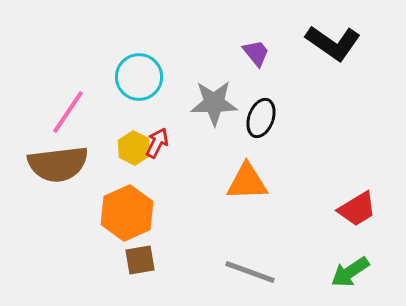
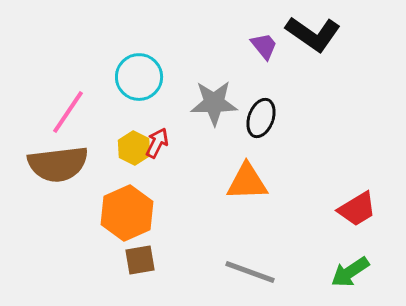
black L-shape: moved 20 px left, 9 px up
purple trapezoid: moved 8 px right, 7 px up
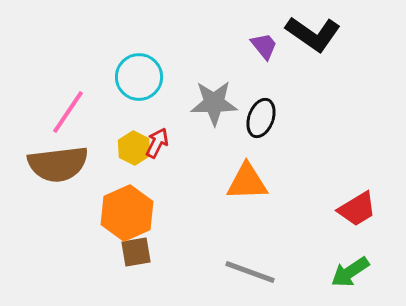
brown square: moved 4 px left, 8 px up
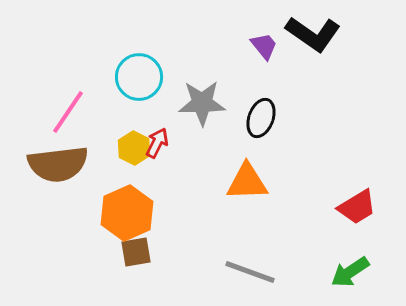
gray star: moved 12 px left
red trapezoid: moved 2 px up
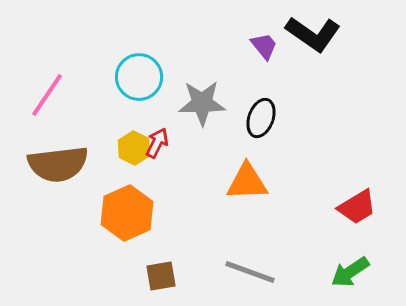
pink line: moved 21 px left, 17 px up
brown square: moved 25 px right, 24 px down
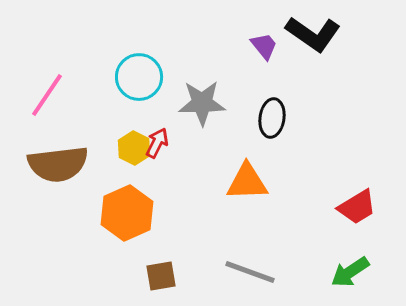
black ellipse: moved 11 px right; rotated 12 degrees counterclockwise
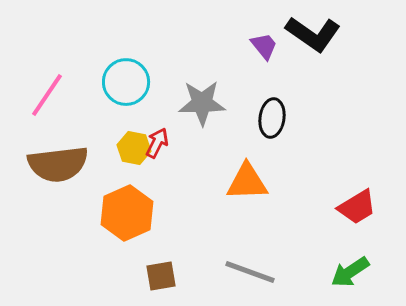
cyan circle: moved 13 px left, 5 px down
yellow hexagon: rotated 16 degrees counterclockwise
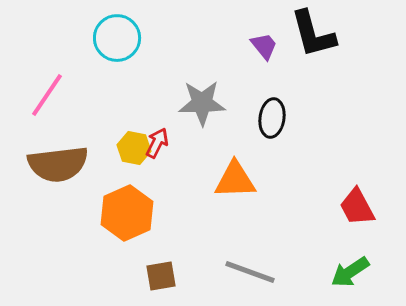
black L-shape: rotated 40 degrees clockwise
cyan circle: moved 9 px left, 44 px up
orange triangle: moved 12 px left, 2 px up
red trapezoid: rotated 93 degrees clockwise
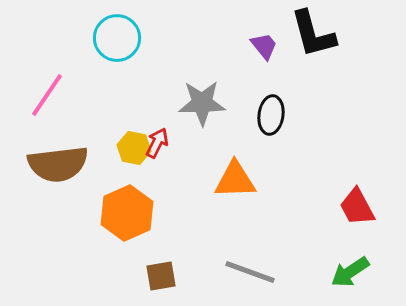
black ellipse: moved 1 px left, 3 px up
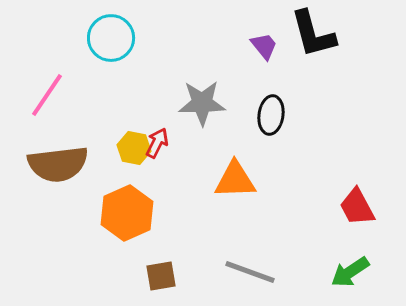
cyan circle: moved 6 px left
